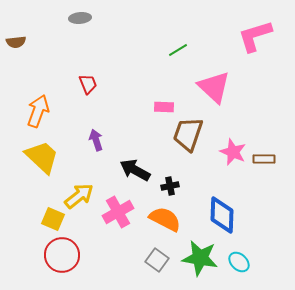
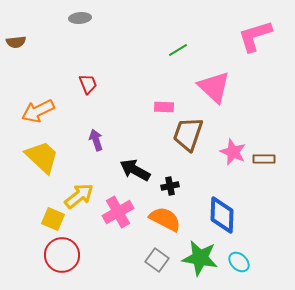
orange arrow: rotated 136 degrees counterclockwise
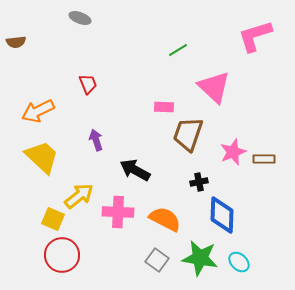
gray ellipse: rotated 25 degrees clockwise
pink star: rotated 28 degrees clockwise
black cross: moved 29 px right, 4 px up
pink cross: rotated 32 degrees clockwise
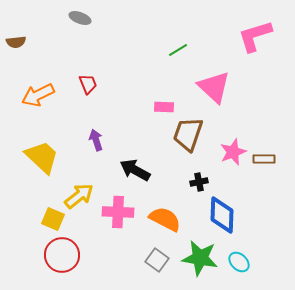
orange arrow: moved 16 px up
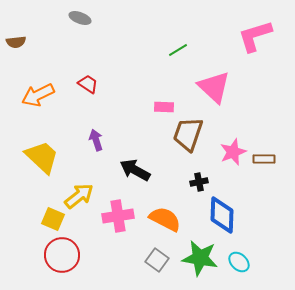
red trapezoid: rotated 35 degrees counterclockwise
pink cross: moved 4 px down; rotated 12 degrees counterclockwise
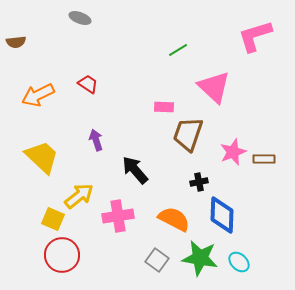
black arrow: rotated 20 degrees clockwise
orange semicircle: moved 9 px right
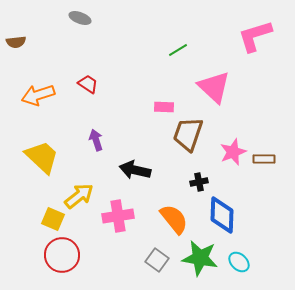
orange arrow: rotated 8 degrees clockwise
black arrow: rotated 36 degrees counterclockwise
orange semicircle: rotated 24 degrees clockwise
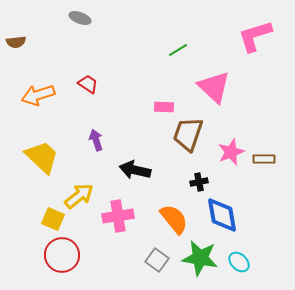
pink star: moved 2 px left
blue diamond: rotated 12 degrees counterclockwise
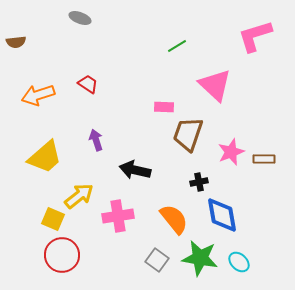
green line: moved 1 px left, 4 px up
pink triangle: moved 1 px right, 2 px up
yellow trapezoid: moved 3 px right; rotated 96 degrees clockwise
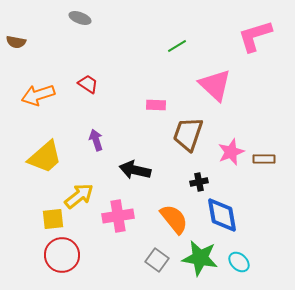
brown semicircle: rotated 18 degrees clockwise
pink rectangle: moved 8 px left, 2 px up
yellow square: rotated 30 degrees counterclockwise
